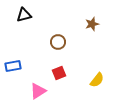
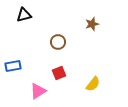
yellow semicircle: moved 4 px left, 4 px down
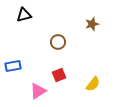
red square: moved 2 px down
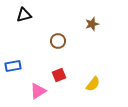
brown circle: moved 1 px up
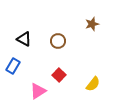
black triangle: moved 24 px down; rotated 42 degrees clockwise
blue rectangle: rotated 49 degrees counterclockwise
red square: rotated 24 degrees counterclockwise
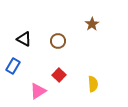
brown star: rotated 16 degrees counterclockwise
yellow semicircle: rotated 42 degrees counterclockwise
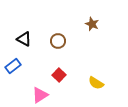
brown star: rotated 16 degrees counterclockwise
blue rectangle: rotated 21 degrees clockwise
yellow semicircle: moved 3 px right, 1 px up; rotated 126 degrees clockwise
pink triangle: moved 2 px right, 4 px down
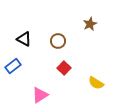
brown star: moved 2 px left; rotated 24 degrees clockwise
red square: moved 5 px right, 7 px up
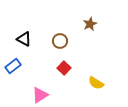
brown circle: moved 2 px right
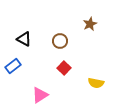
yellow semicircle: rotated 21 degrees counterclockwise
